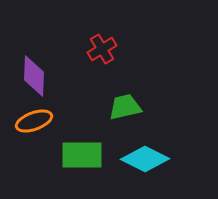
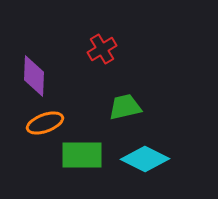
orange ellipse: moved 11 px right, 2 px down
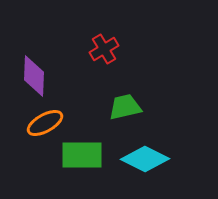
red cross: moved 2 px right
orange ellipse: rotated 9 degrees counterclockwise
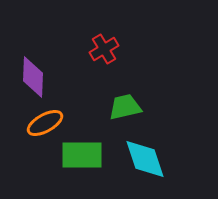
purple diamond: moved 1 px left, 1 px down
cyan diamond: rotated 45 degrees clockwise
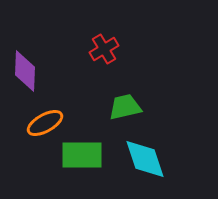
purple diamond: moved 8 px left, 6 px up
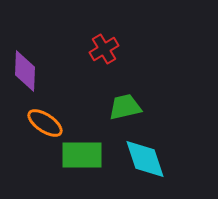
orange ellipse: rotated 63 degrees clockwise
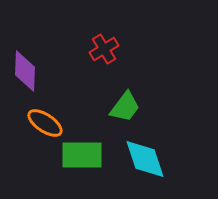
green trapezoid: rotated 140 degrees clockwise
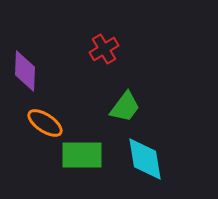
cyan diamond: rotated 9 degrees clockwise
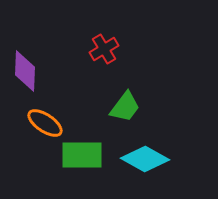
cyan diamond: rotated 51 degrees counterclockwise
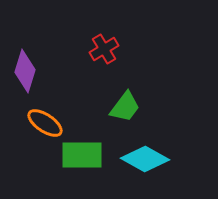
purple diamond: rotated 15 degrees clockwise
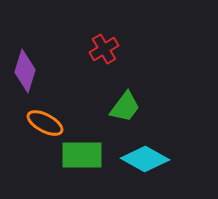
orange ellipse: rotated 6 degrees counterclockwise
